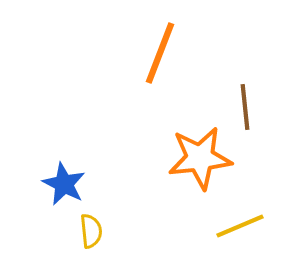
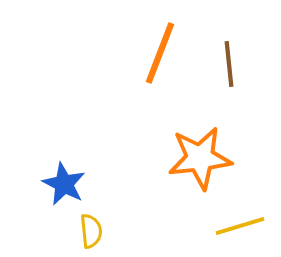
brown line: moved 16 px left, 43 px up
yellow line: rotated 6 degrees clockwise
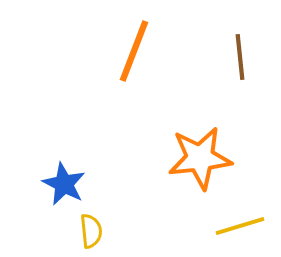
orange line: moved 26 px left, 2 px up
brown line: moved 11 px right, 7 px up
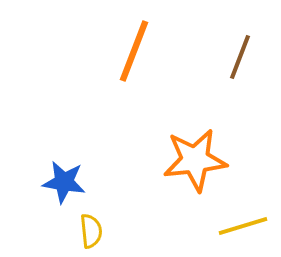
brown line: rotated 27 degrees clockwise
orange star: moved 5 px left, 2 px down
blue star: moved 2 px up; rotated 18 degrees counterclockwise
yellow line: moved 3 px right
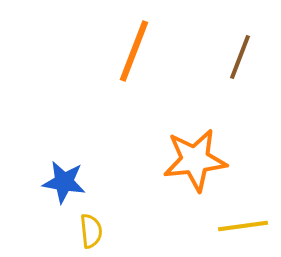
yellow line: rotated 9 degrees clockwise
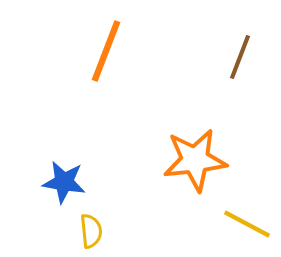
orange line: moved 28 px left
yellow line: moved 4 px right, 2 px up; rotated 36 degrees clockwise
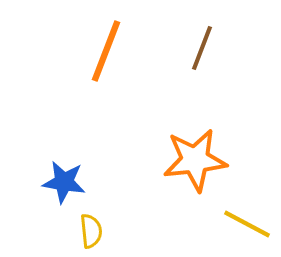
brown line: moved 38 px left, 9 px up
